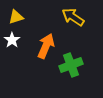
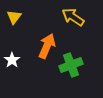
yellow triangle: moved 2 px left; rotated 35 degrees counterclockwise
white star: moved 20 px down
orange arrow: moved 1 px right
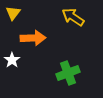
yellow triangle: moved 1 px left, 4 px up
orange arrow: moved 14 px left, 8 px up; rotated 65 degrees clockwise
green cross: moved 3 px left, 8 px down
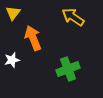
orange arrow: rotated 110 degrees counterclockwise
white star: rotated 21 degrees clockwise
green cross: moved 4 px up
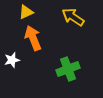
yellow triangle: moved 13 px right, 1 px up; rotated 28 degrees clockwise
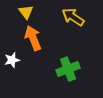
yellow triangle: rotated 42 degrees counterclockwise
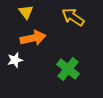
orange arrow: rotated 100 degrees clockwise
white star: moved 3 px right
green cross: rotated 30 degrees counterclockwise
